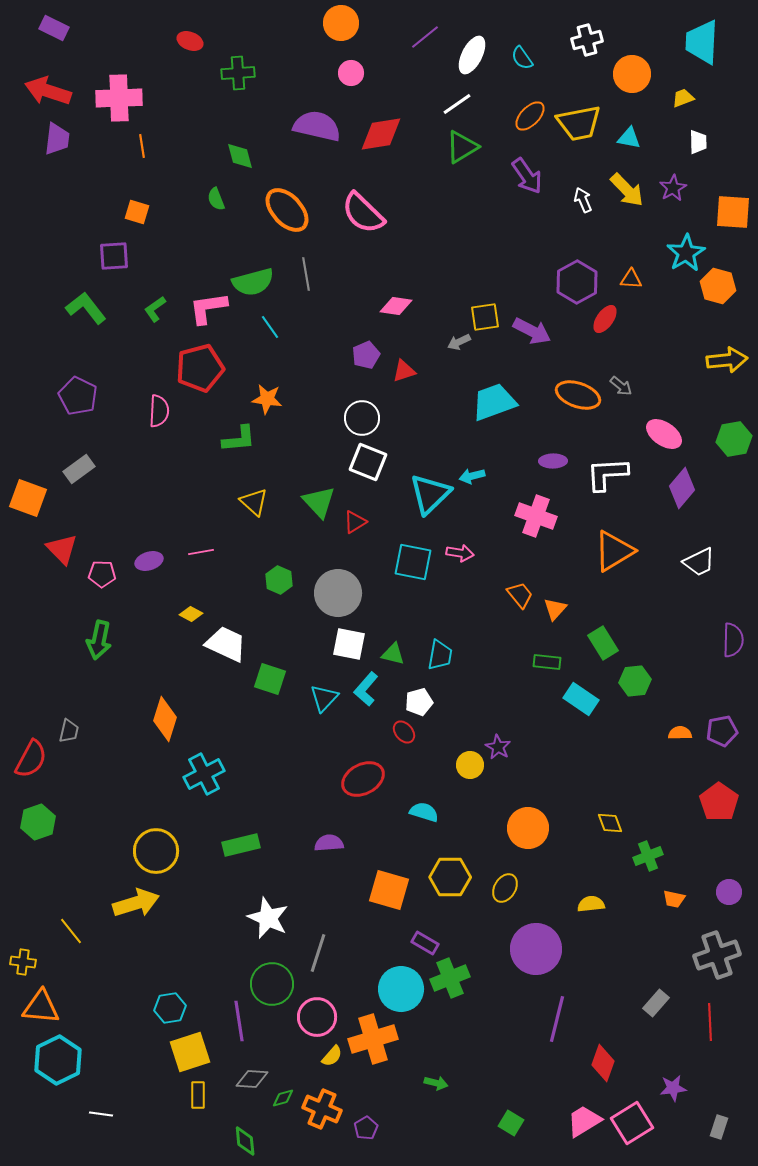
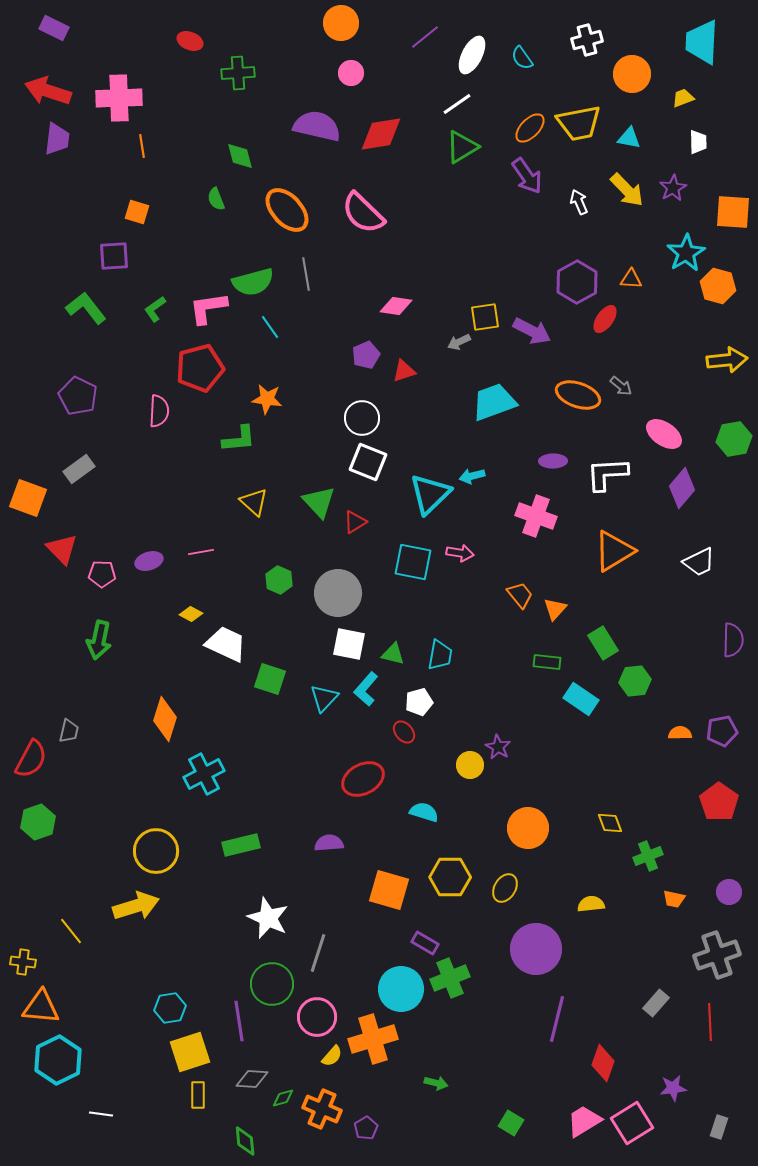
orange ellipse at (530, 116): moved 12 px down
white arrow at (583, 200): moved 4 px left, 2 px down
yellow arrow at (136, 903): moved 3 px down
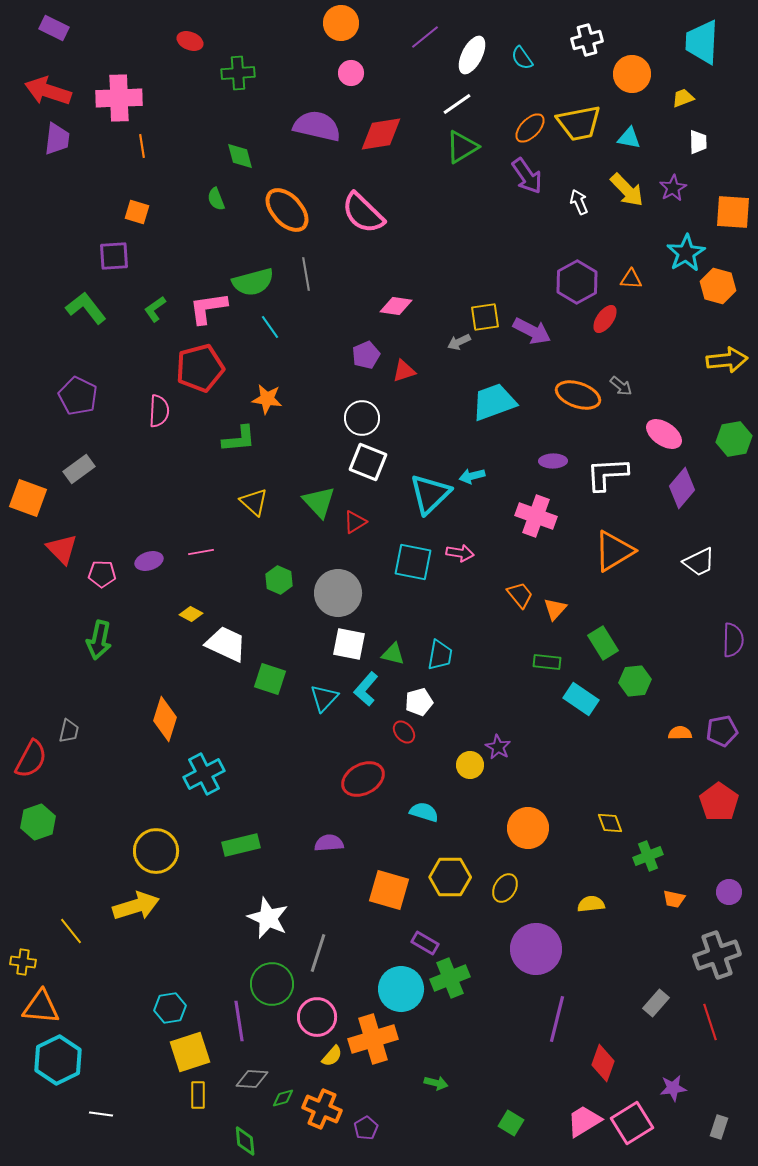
red line at (710, 1022): rotated 15 degrees counterclockwise
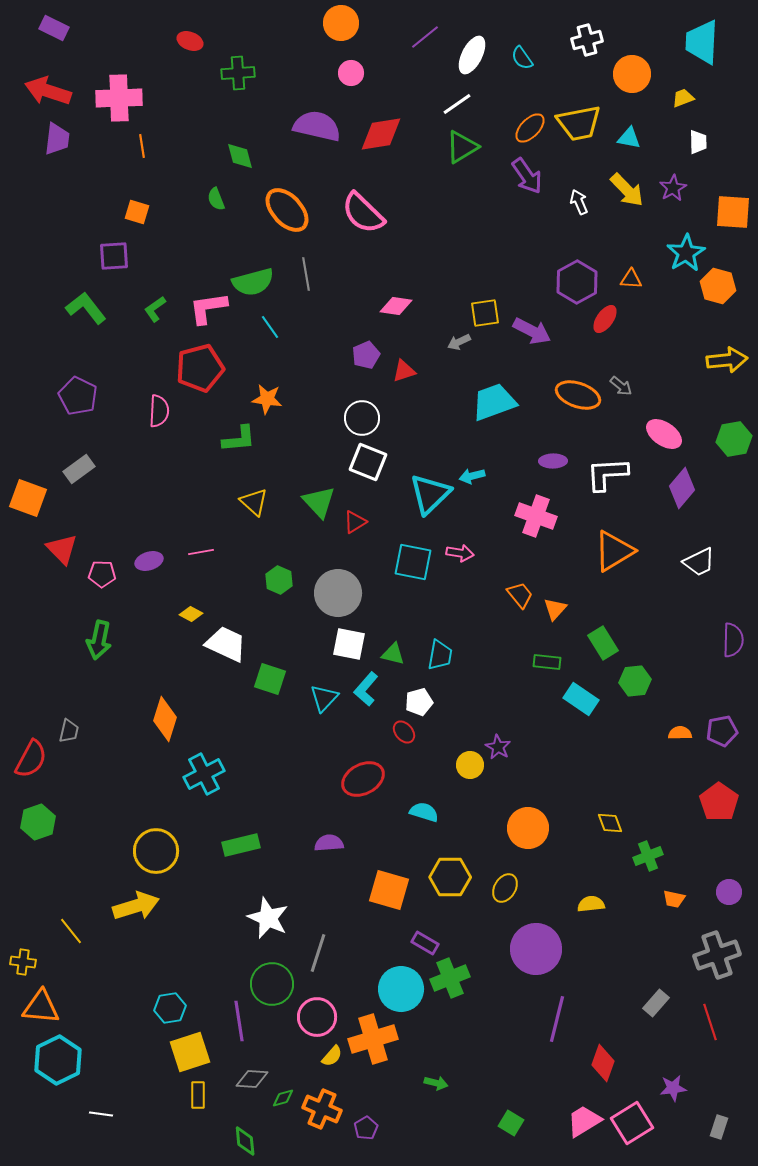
yellow square at (485, 317): moved 4 px up
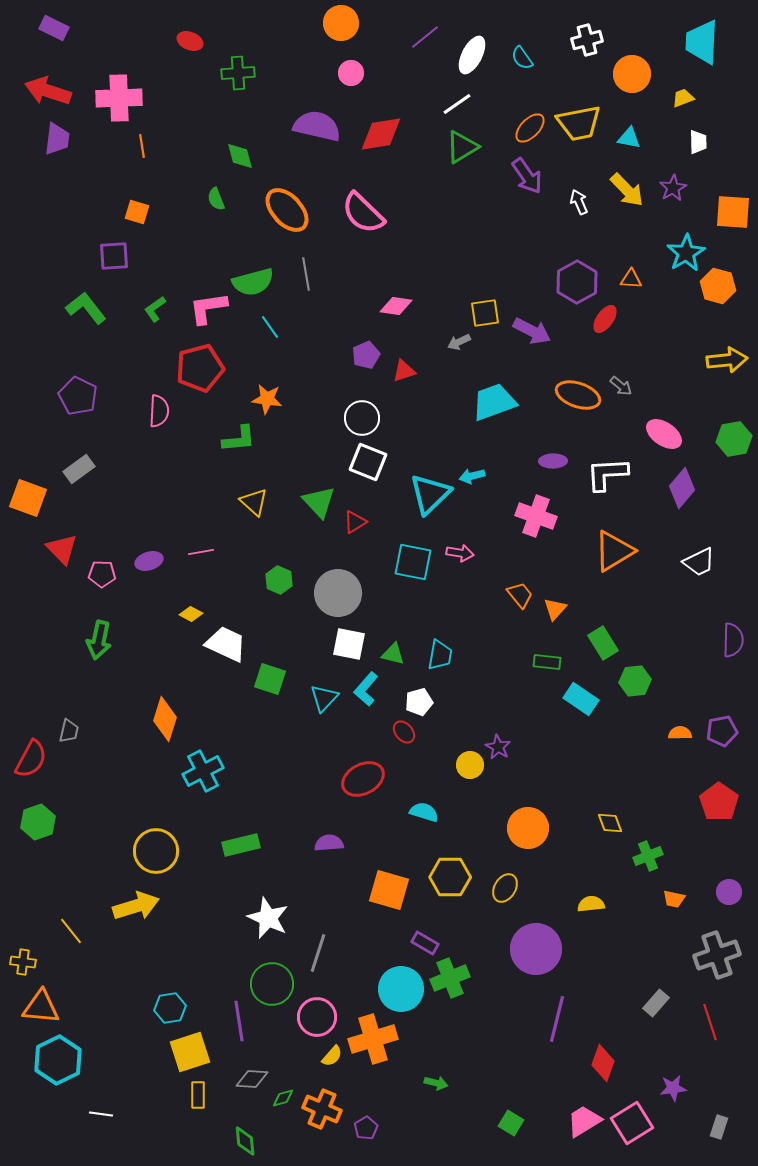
cyan cross at (204, 774): moved 1 px left, 3 px up
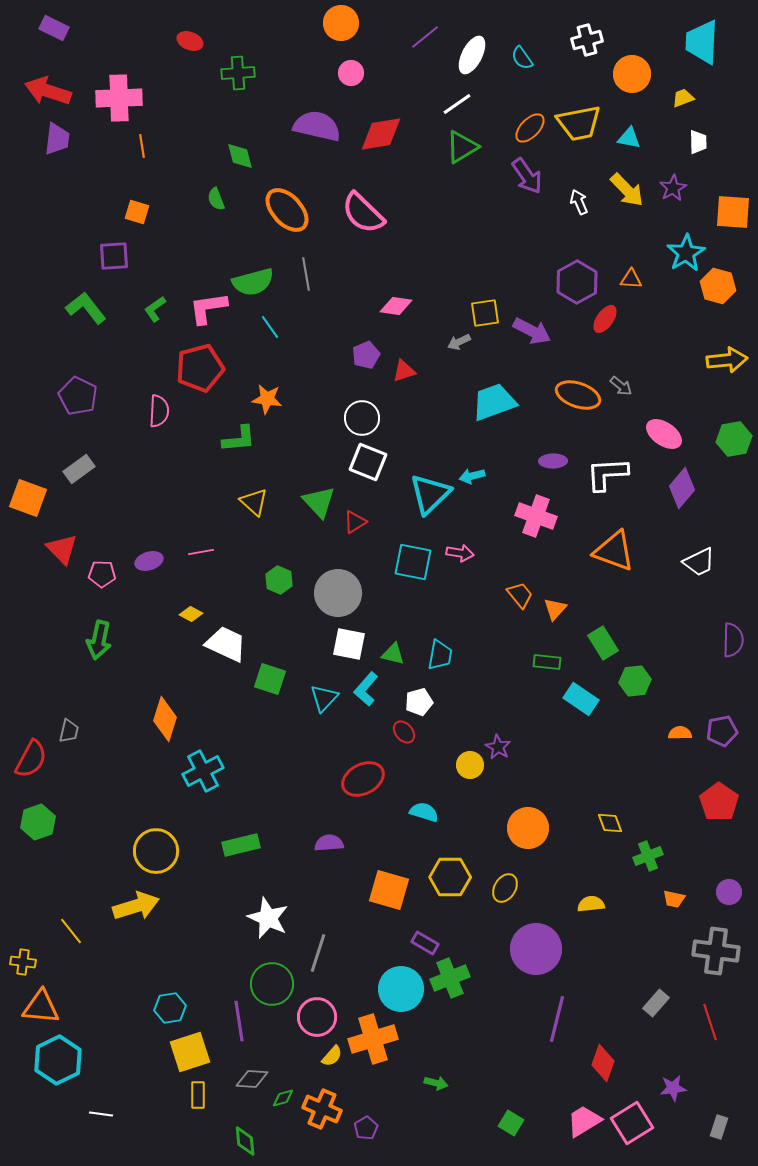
orange triangle at (614, 551): rotated 51 degrees clockwise
gray cross at (717, 955): moved 1 px left, 4 px up; rotated 27 degrees clockwise
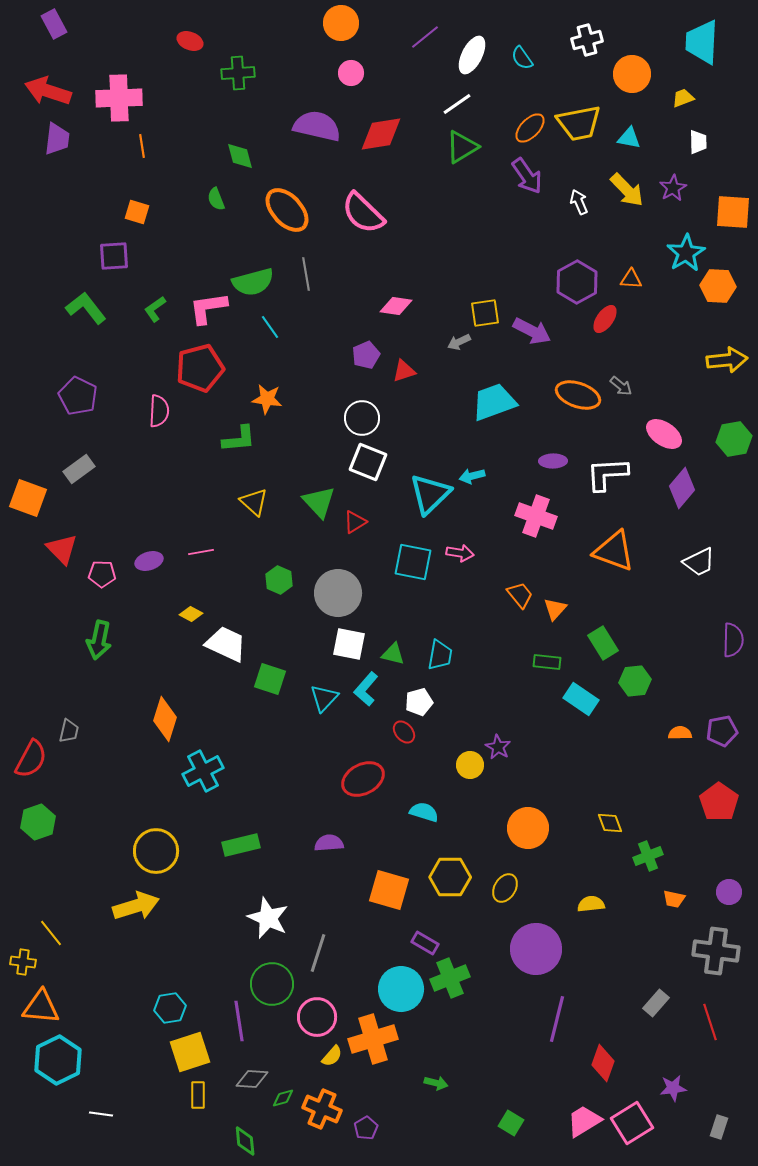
purple rectangle at (54, 28): moved 4 px up; rotated 36 degrees clockwise
orange hexagon at (718, 286): rotated 12 degrees counterclockwise
yellow line at (71, 931): moved 20 px left, 2 px down
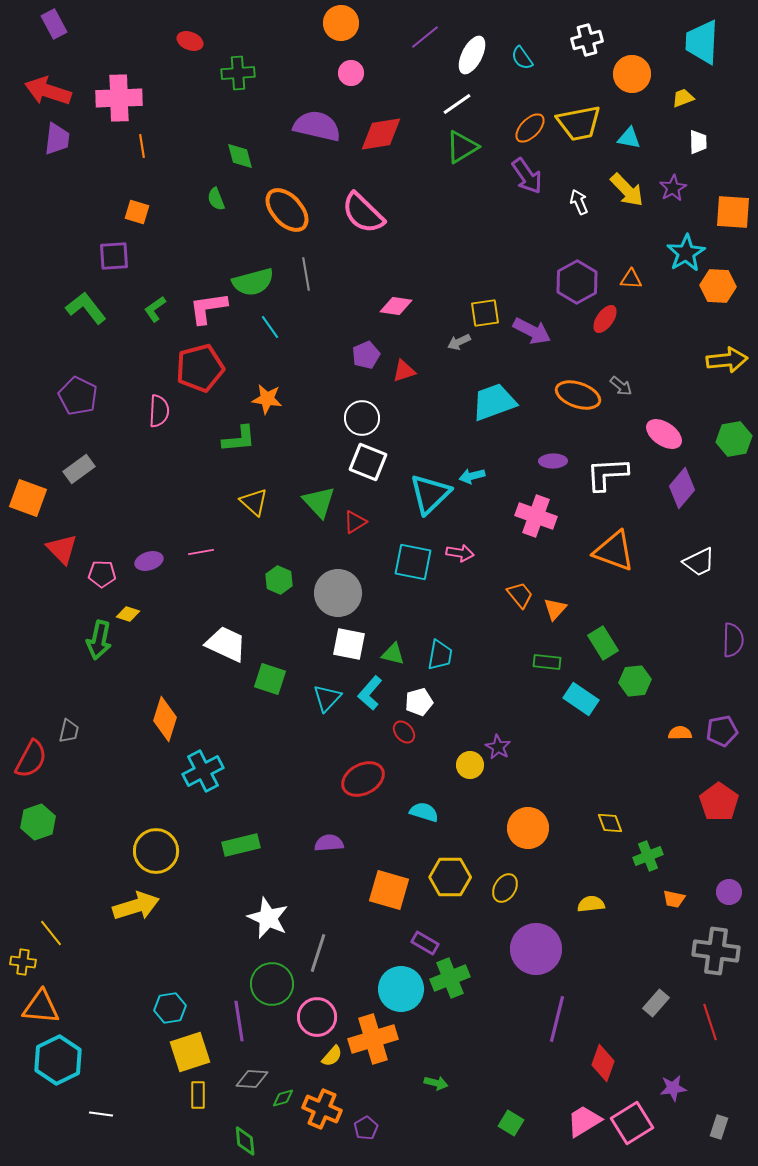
yellow diamond at (191, 614): moved 63 px left; rotated 10 degrees counterclockwise
cyan L-shape at (366, 689): moved 4 px right, 4 px down
cyan triangle at (324, 698): moved 3 px right
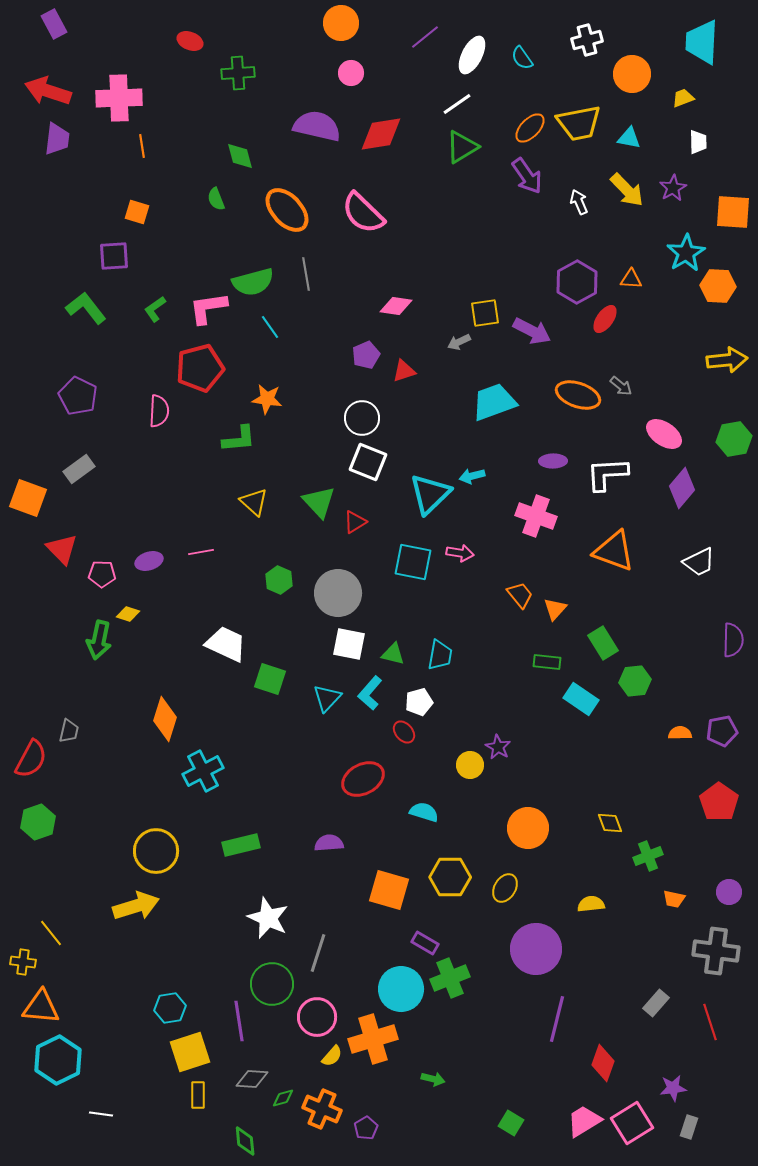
green arrow at (436, 1083): moved 3 px left, 4 px up
gray rectangle at (719, 1127): moved 30 px left
